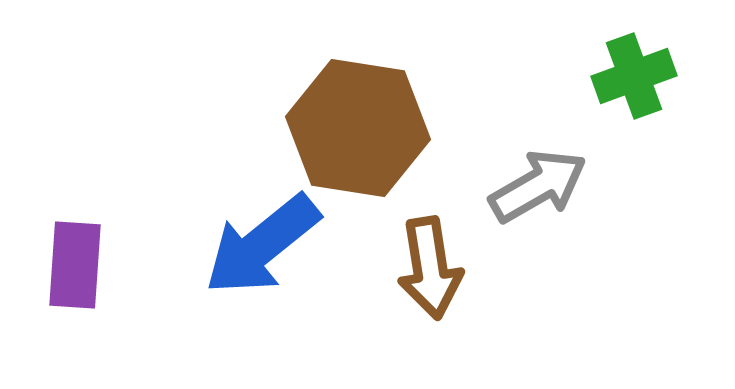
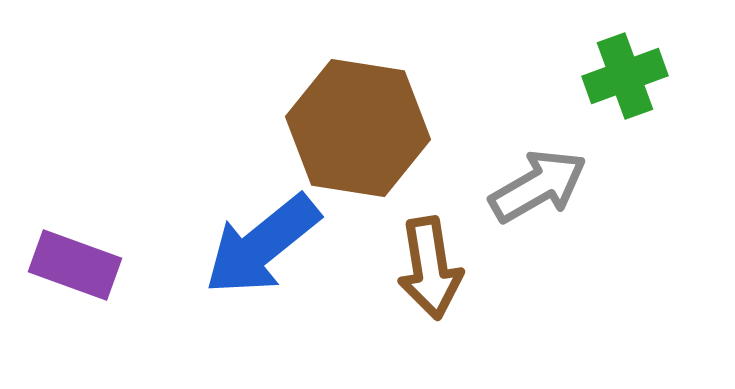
green cross: moved 9 px left
purple rectangle: rotated 74 degrees counterclockwise
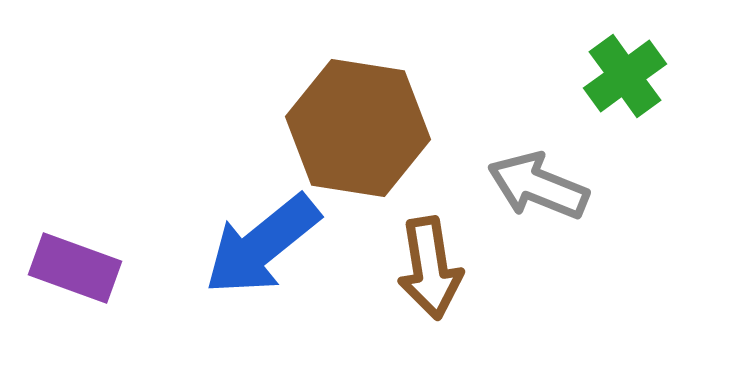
green cross: rotated 16 degrees counterclockwise
gray arrow: rotated 128 degrees counterclockwise
purple rectangle: moved 3 px down
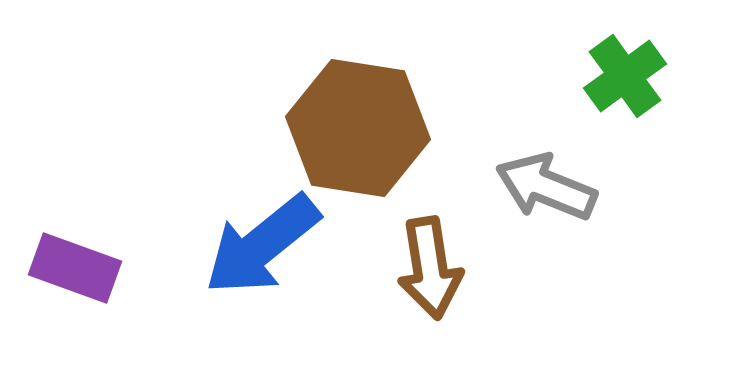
gray arrow: moved 8 px right, 1 px down
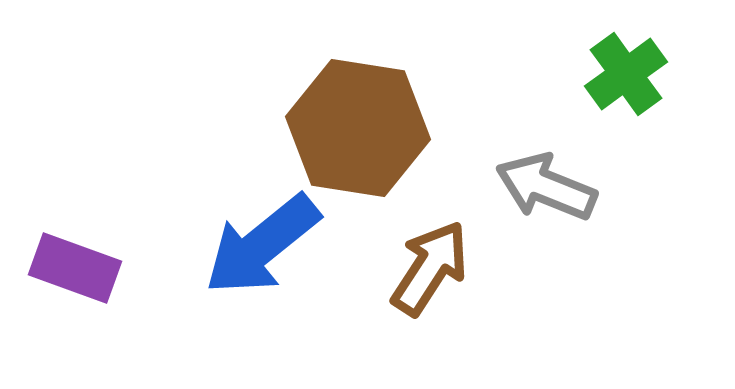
green cross: moved 1 px right, 2 px up
brown arrow: rotated 138 degrees counterclockwise
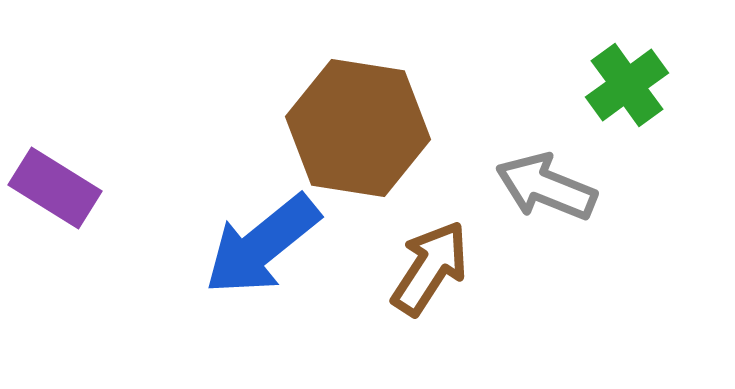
green cross: moved 1 px right, 11 px down
purple rectangle: moved 20 px left, 80 px up; rotated 12 degrees clockwise
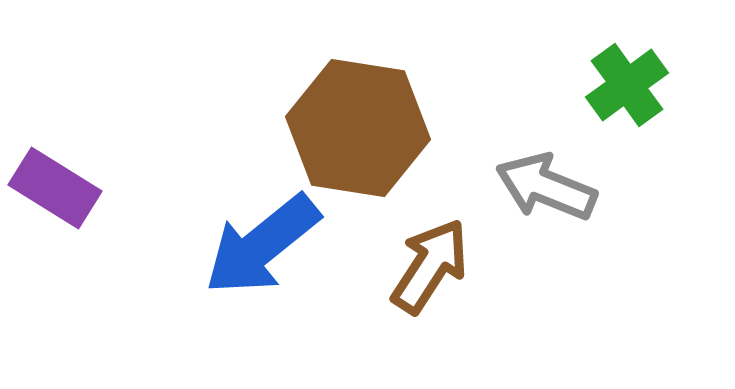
brown arrow: moved 2 px up
